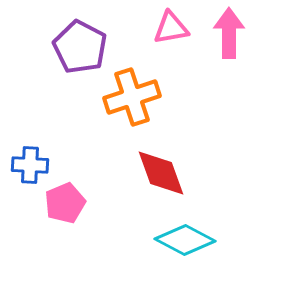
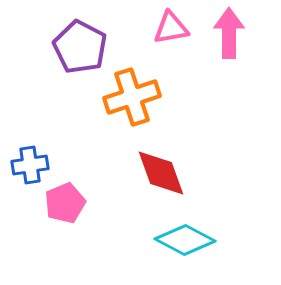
blue cross: rotated 12 degrees counterclockwise
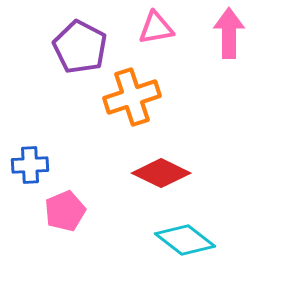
pink triangle: moved 15 px left
blue cross: rotated 6 degrees clockwise
red diamond: rotated 44 degrees counterclockwise
pink pentagon: moved 8 px down
cyan diamond: rotated 10 degrees clockwise
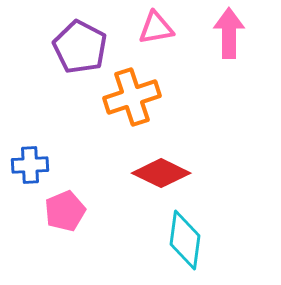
cyan diamond: rotated 60 degrees clockwise
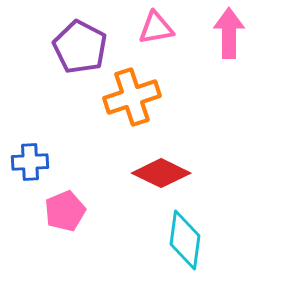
blue cross: moved 3 px up
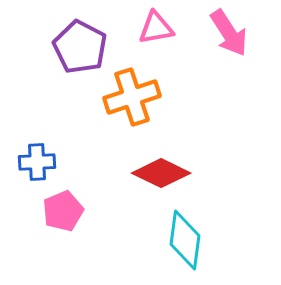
pink arrow: rotated 147 degrees clockwise
blue cross: moved 7 px right
pink pentagon: moved 2 px left
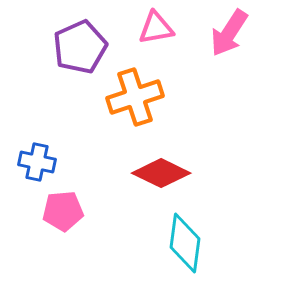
pink arrow: rotated 66 degrees clockwise
purple pentagon: rotated 20 degrees clockwise
orange cross: moved 3 px right
blue cross: rotated 15 degrees clockwise
pink pentagon: rotated 18 degrees clockwise
cyan diamond: moved 3 px down
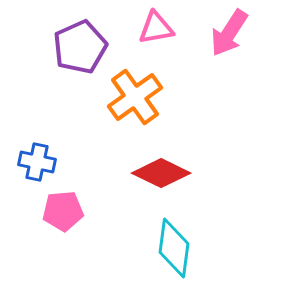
orange cross: rotated 18 degrees counterclockwise
cyan diamond: moved 11 px left, 5 px down
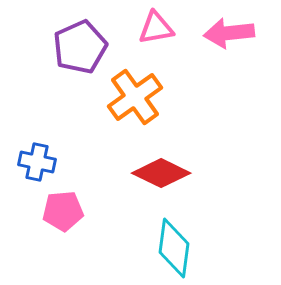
pink arrow: rotated 51 degrees clockwise
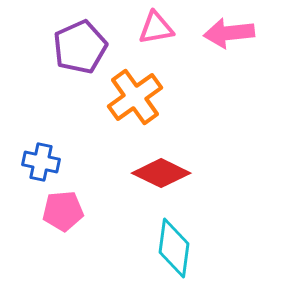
blue cross: moved 4 px right
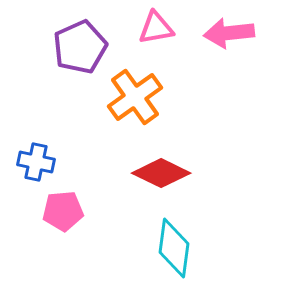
blue cross: moved 5 px left
